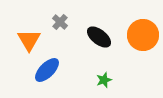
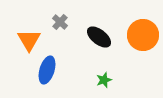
blue ellipse: rotated 28 degrees counterclockwise
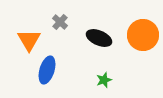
black ellipse: moved 1 px down; rotated 15 degrees counterclockwise
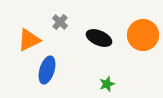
orange triangle: rotated 35 degrees clockwise
green star: moved 3 px right, 4 px down
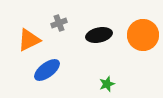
gray cross: moved 1 px left, 1 px down; rotated 28 degrees clockwise
black ellipse: moved 3 px up; rotated 35 degrees counterclockwise
blue ellipse: rotated 36 degrees clockwise
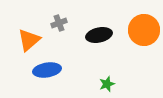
orange circle: moved 1 px right, 5 px up
orange triangle: rotated 15 degrees counterclockwise
blue ellipse: rotated 28 degrees clockwise
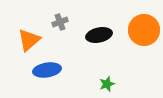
gray cross: moved 1 px right, 1 px up
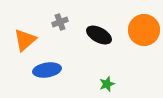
black ellipse: rotated 40 degrees clockwise
orange triangle: moved 4 px left
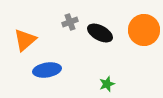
gray cross: moved 10 px right
black ellipse: moved 1 px right, 2 px up
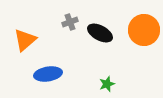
blue ellipse: moved 1 px right, 4 px down
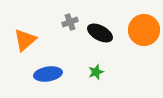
green star: moved 11 px left, 12 px up
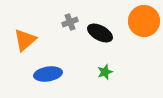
orange circle: moved 9 px up
green star: moved 9 px right
